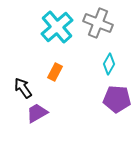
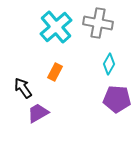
gray cross: rotated 12 degrees counterclockwise
cyan cross: moved 1 px left
purple trapezoid: moved 1 px right
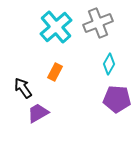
gray cross: rotated 32 degrees counterclockwise
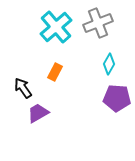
purple pentagon: moved 1 px up
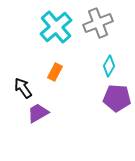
cyan diamond: moved 2 px down
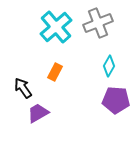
purple pentagon: moved 1 px left, 2 px down
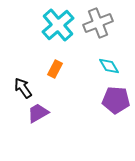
cyan cross: moved 2 px right, 2 px up
cyan diamond: rotated 60 degrees counterclockwise
orange rectangle: moved 3 px up
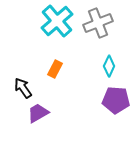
cyan cross: moved 1 px left, 4 px up
cyan diamond: rotated 55 degrees clockwise
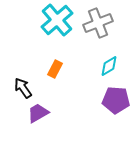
cyan cross: moved 1 px up
cyan diamond: rotated 35 degrees clockwise
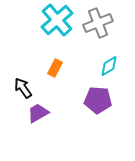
orange rectangle: moved 1 px up
purple pentagon: moved 18 px left
